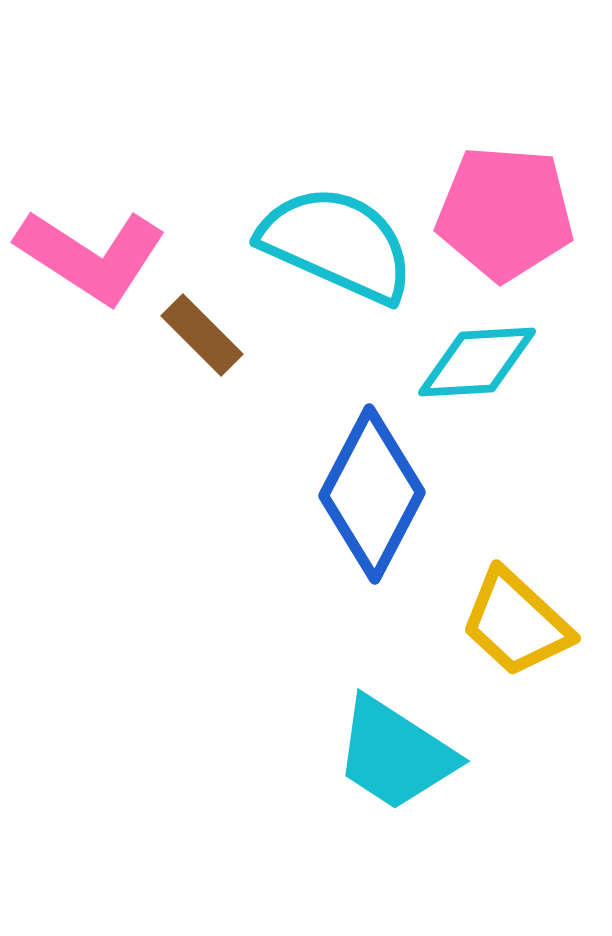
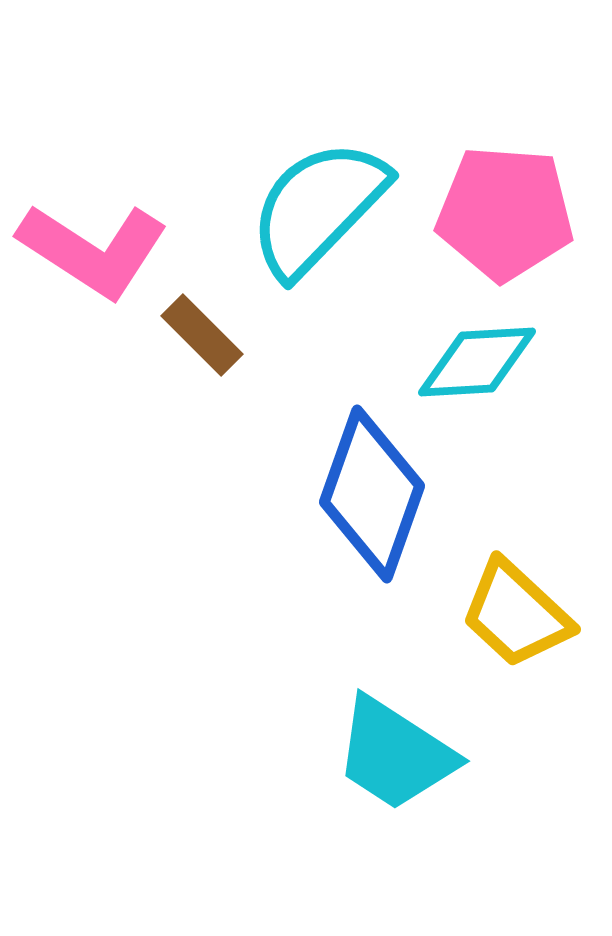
cyan semicircle: moved 19 px left, 36 px up; rotated 70 degrees counterclockwise
pink L-shape: moved 2 px right, 6 px up
blue diamond: rotated 8 degrees counterclockwise
yellow trapezoid: moved 9 px up
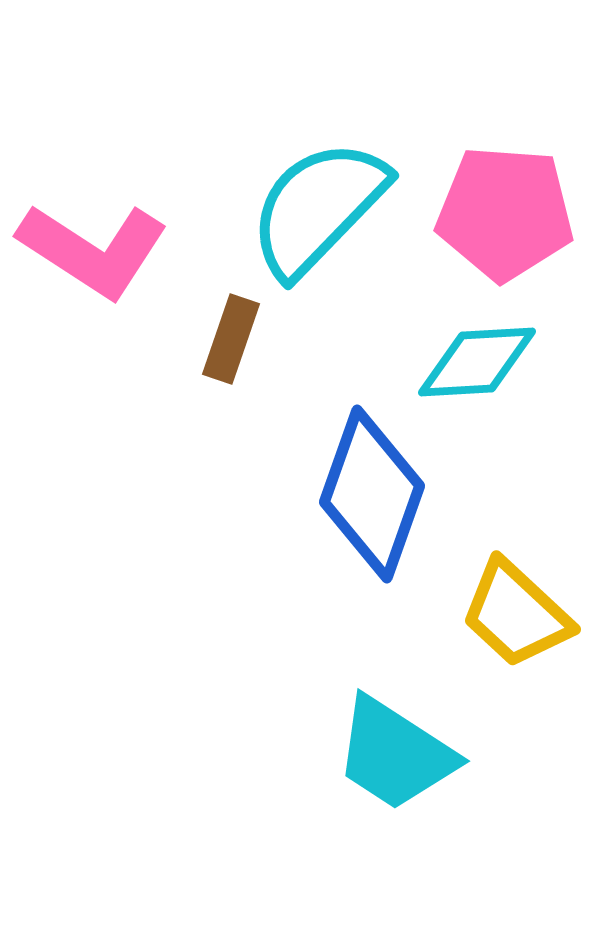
brown rectangle: moved 29 px right, 4 px down; rotated 64 degrees clockwise
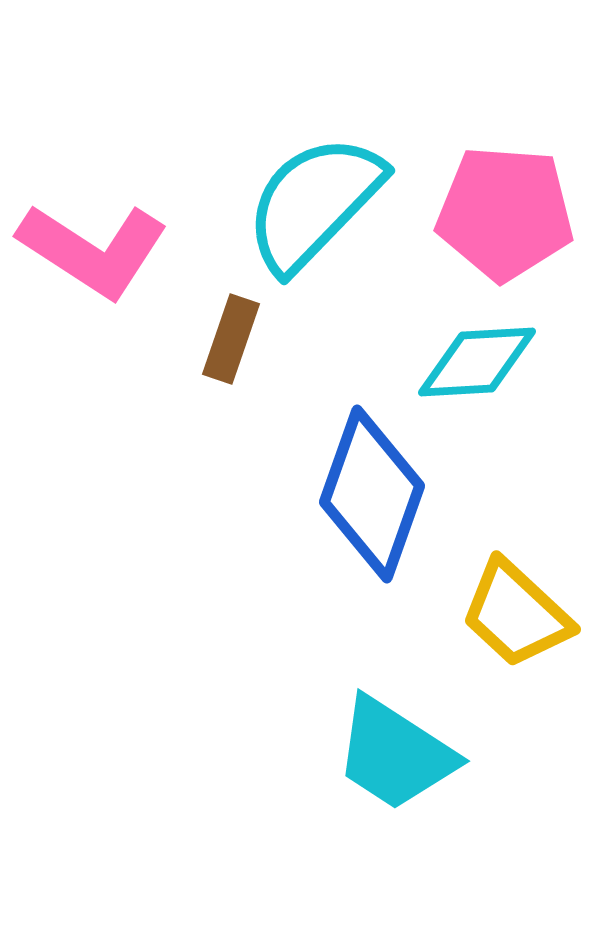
cyan semicircle: moved 4 px left, 5 px up
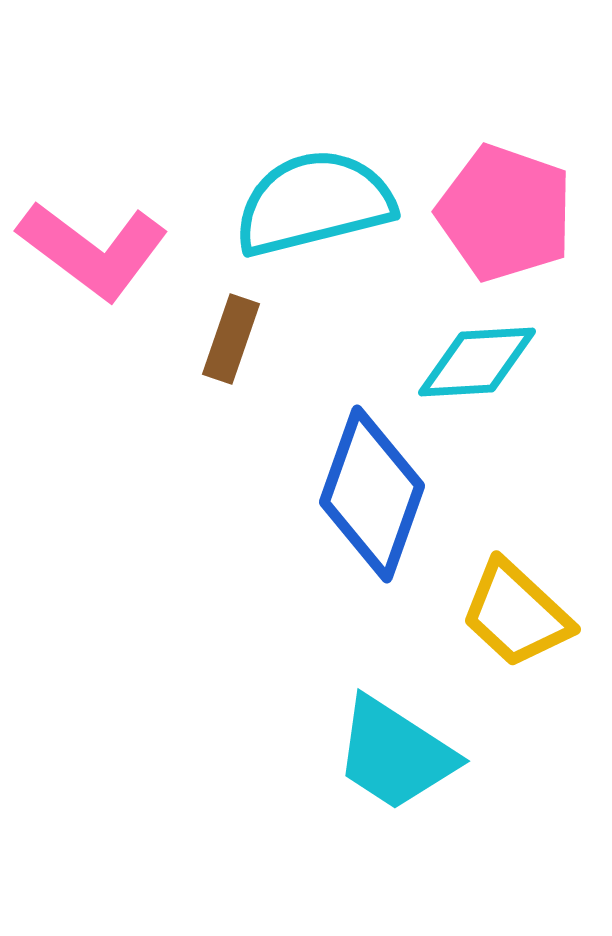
cyan semicircle: rotated 32 degrees clockwise
pink pentagon: rotated 15 degrees clockwise
pink L-shape: rotated 4 degrees clockwise
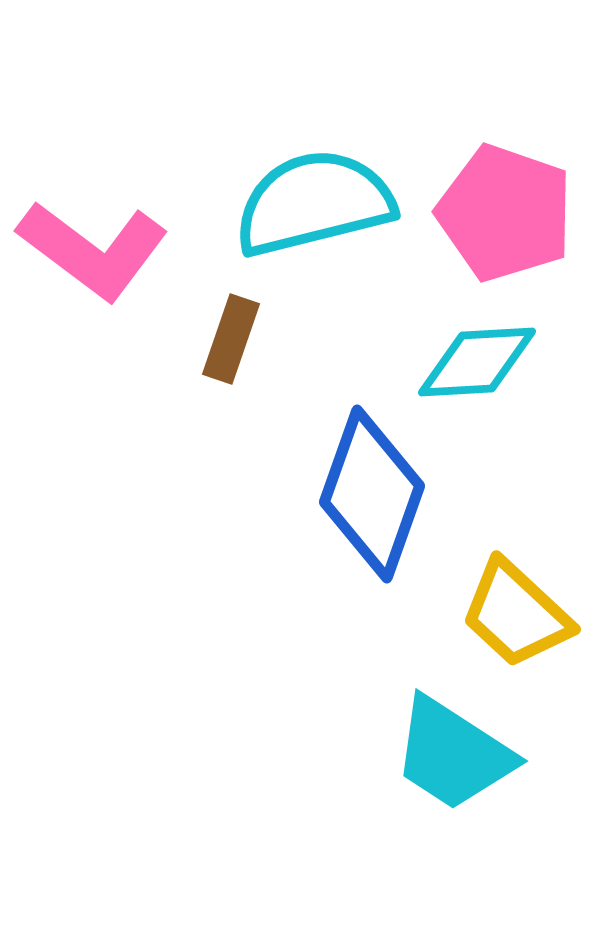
cyan trapezoid: moved 58 px right
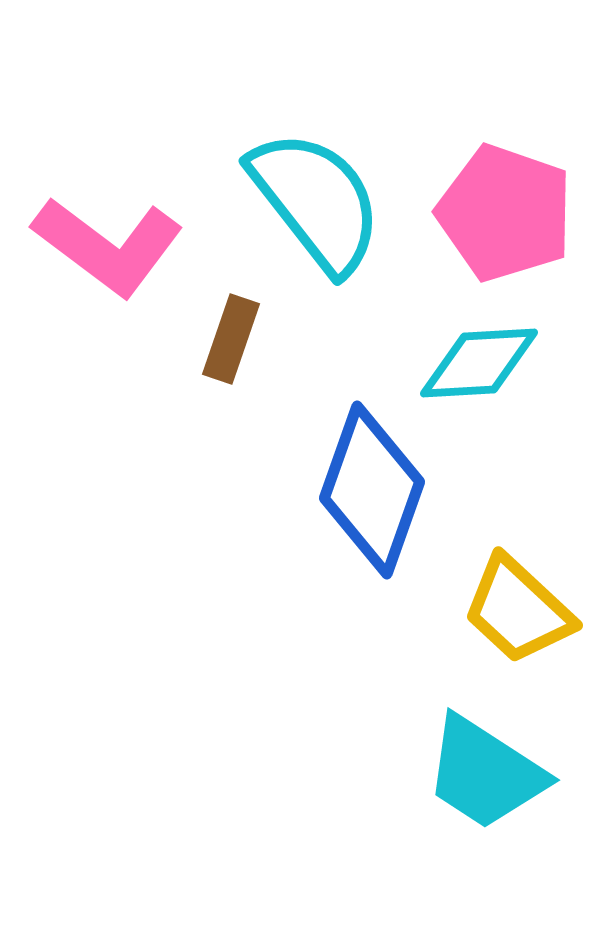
cyan semicircle: moved 2 px right, 2 px up; rotated 66 degrees clockwise
pink L-shape: moved 15 px right, 4 px up
cyan diamond: moved 2 px right, 1 px down
blue diamond: moved 4 px up
yellow trapezoid: moved 2 px right, 4 px up
cyan trapezoid: moved 32 px right, 19 px down
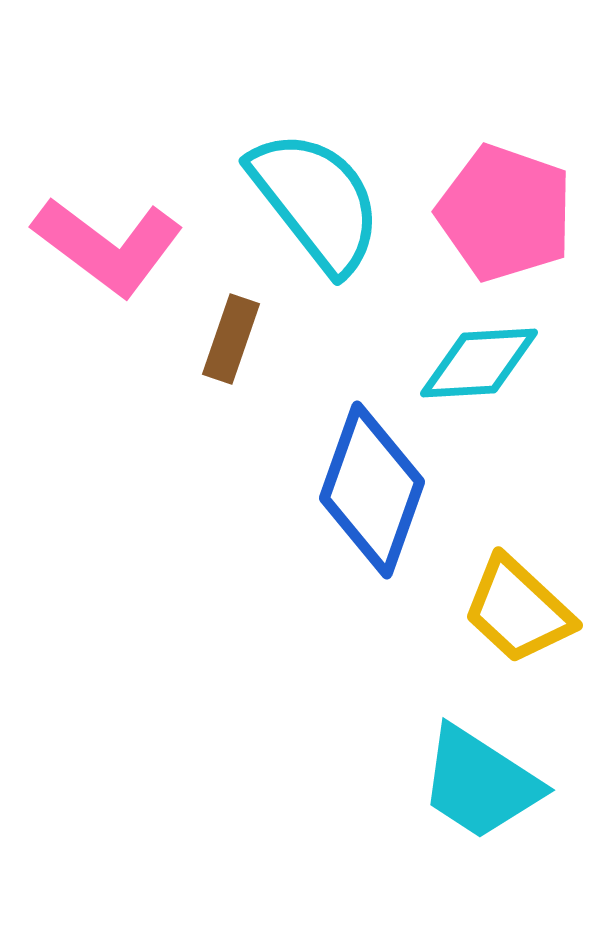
cyan trapezoid: moved 5 px left, 10 px down
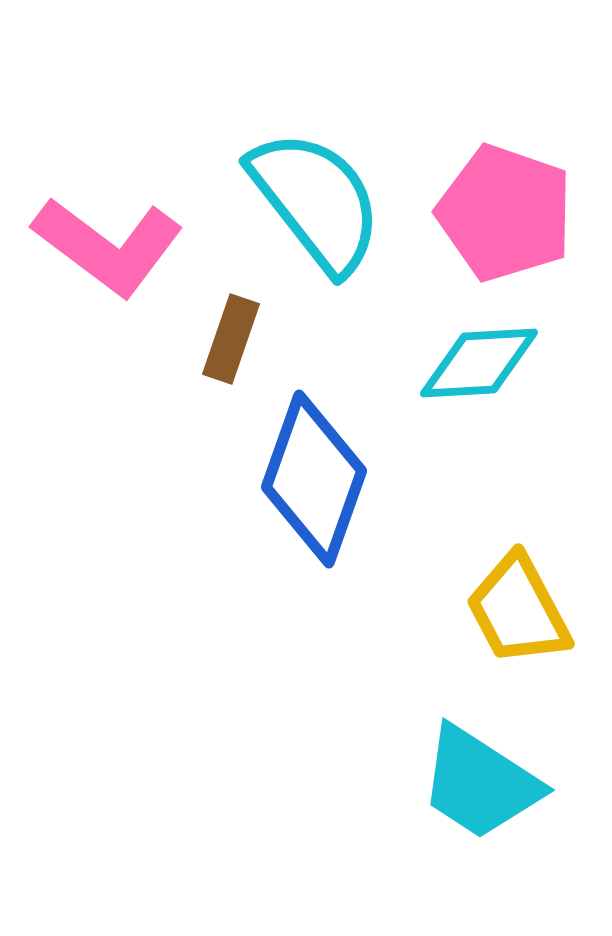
blue diamond: moved 58 px left, 11 px up
yellow trapezoid: rotated 19 degrees clockwise
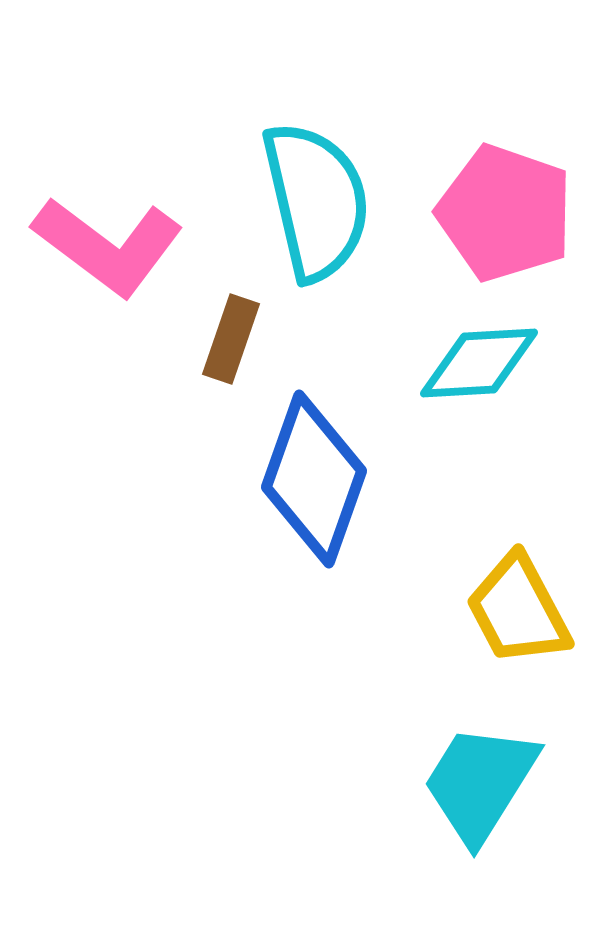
cyan semicircle: rotated 25 degrees clockwise
cyan trapezoid: rotated 89 degrees clockwise
